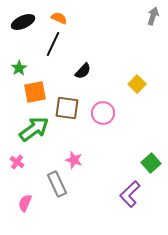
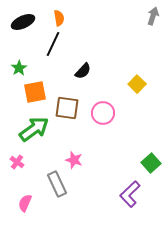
orange semicircle: rotated 56 degrees clockwise
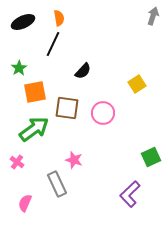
yellow square: rotated 12 degrees clockwise
green square: moved 6 px up; rotated 18 degrees clockwise
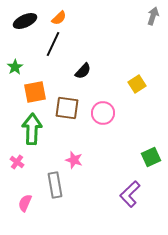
orange semicircle: rotated 56 degrees clockwise
black ellipse: moved 2 px right, 1 px up
green star: moved 4 px left, 1 px up
green arrow: moved 2 px left; rotated 52 degrees counterclockwise
gray rectangle: moved 2 px left, 1 px down; rotated 15 degrees clockwise
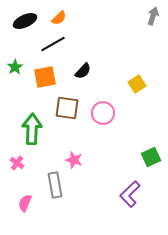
black line: rotated 35 degrees clockwise
orange square: moved 10 px right, 15 px up
pink cross: moved 1 px down
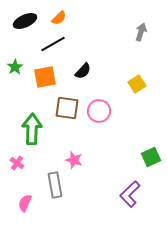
gray arrow: moved 12 px left, 16 px down
pink circle: moved 4 px left, 2 px up
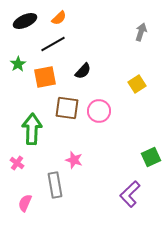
green star: moved 3 px right, 3 px up
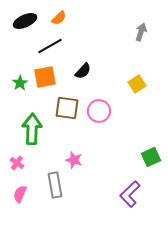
black line: moved 3 px left, 2 px down
green star: moved 2 px right, 19 px down
pink semicircle: moved 5 px left, 9 px up
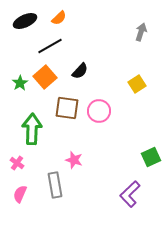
black semicircle: moved 3 px left
orange square: rotated 30 degrees counterclockwise
